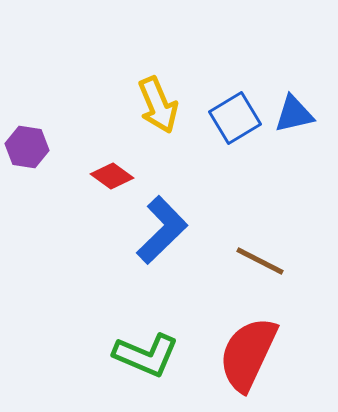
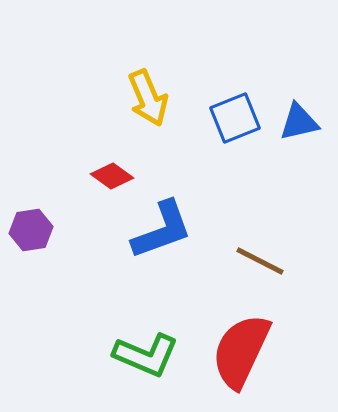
yellow arrow: moved 10 px left, 7 px up
blue triangle: moved 5 px right, 8 px down
blue square: rotated 9 degrees clockwise
purple hexagon: moved 4 px right, 83 px down; rotated 18 degrees counterclockwise
blue L-shape: rotated 24 degrees clockwise
red semicircle: moved 7 px left, 3 px up
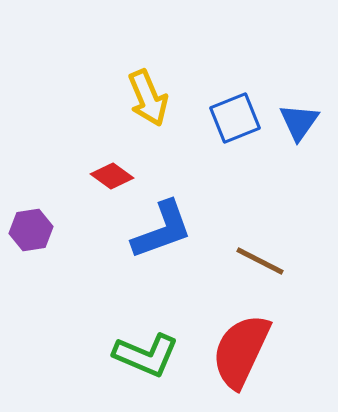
blue triangle: rotated 42 degrees counterclockwise
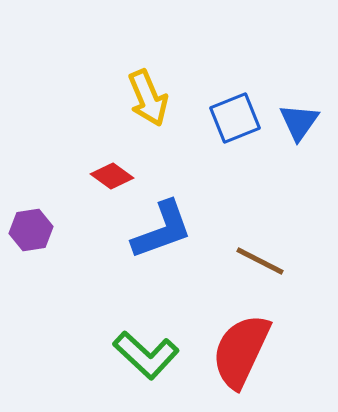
green L-shape: rotated 20 degrees clockwise
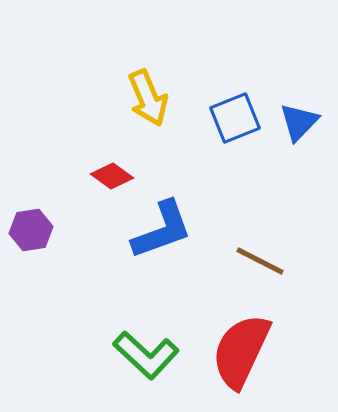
blue triangle: rotated 9 degrees clockwise
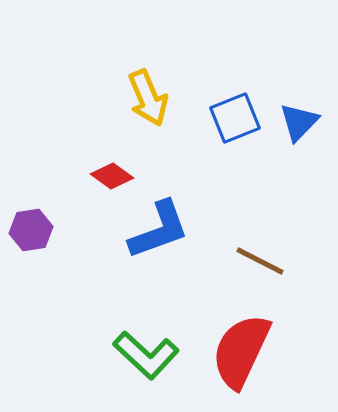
blue L-shape: moved 3 px left
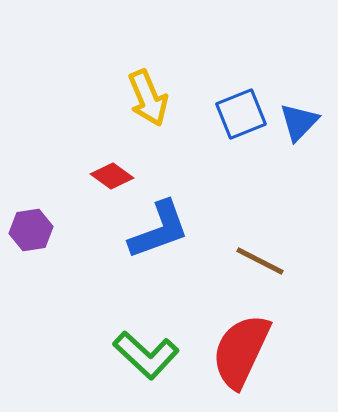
blue square: moved 6 px right, 4 px up
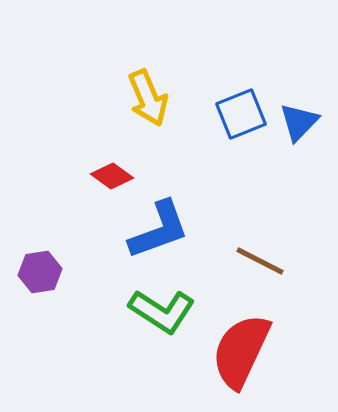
purple hexagon: moved 9 px right, 42 px down
green L-shape: moved 16 px right, 44 px up; rotated 10 degrees counterclockwise
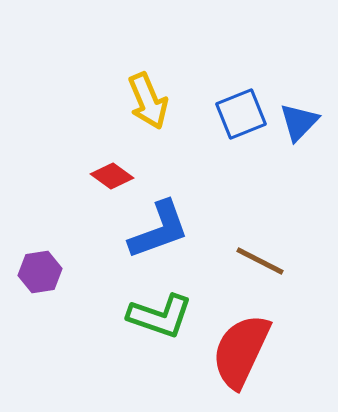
yellow arrow: moved 3 px down
green L-shape: moved 2 px left, 5 px down; rotated 14 degrees counterclockwise
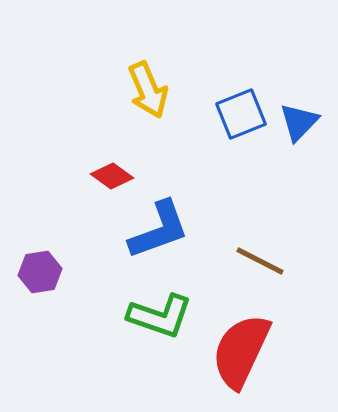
yellow arrow: moved 11 px up
